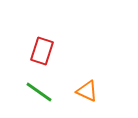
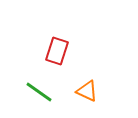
red rectangle: moved 15 px right
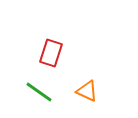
red rectangle: moved 6 px left, 2 px down
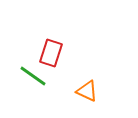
green line: moved 6 px left, 16 px up
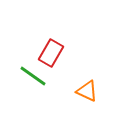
red rectangle: rotated 12 degrees clockwise
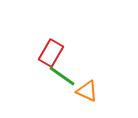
green line: moved 29 px right
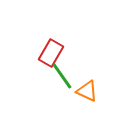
green line: rotated 20 degrees clockwise
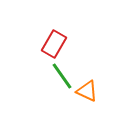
red rectangle: moved 3 px right, 9 px up
